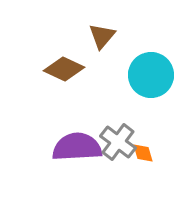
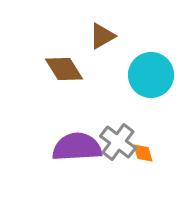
brown triangle: rotated 20 degrees clockwise
brown diamond: rotated 33 degrees clockwise
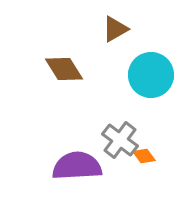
brown triangle: moved 13 px right, 7 px up
gray cross: moved 2 px right, 2 px up
purple semicircle: moved 19 px down
orange diamond: moved 1 px right, 3 px down; rotated 20 degrees counterclockwise
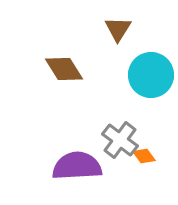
brown triangle: moved 3 px right; rotated 28 degrees counterclockwise
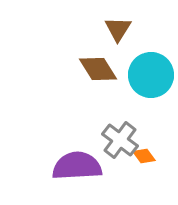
brown diamond: moved 34 px right
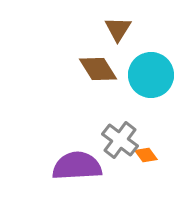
orange diamond: moved 2 px right, 1 px up
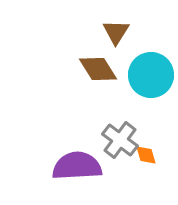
brown triangle: moved 2 px left, 3 px down
orange diamond: rotated 20 degrees clockwise
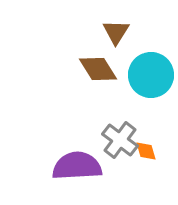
orange diamond: moved 4 px up
